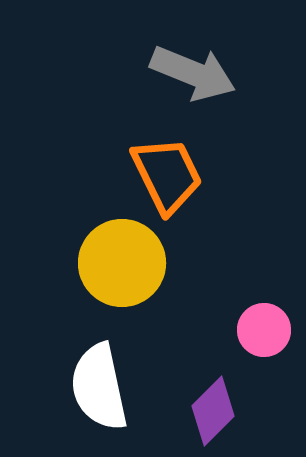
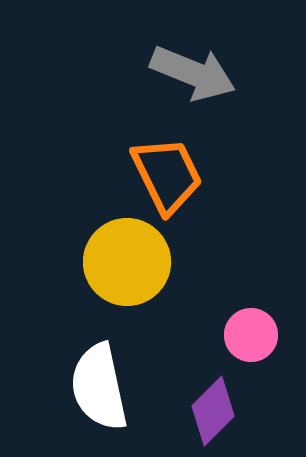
yellow circle: moved 5 px right, 1 px up
pink circle: moved 13 px left, 5 px down
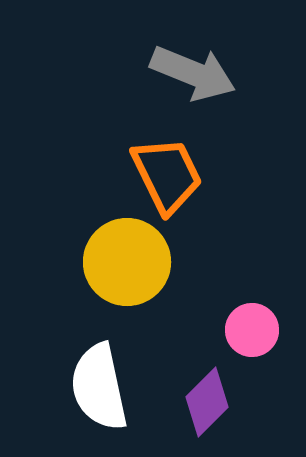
pink circle: moved 1 px right, 5 px up
purple diamond: moved 6 px left, 9 px up
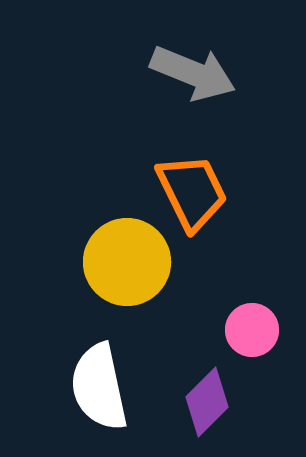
orange trapezoid: moved 25 px right, 17 px down
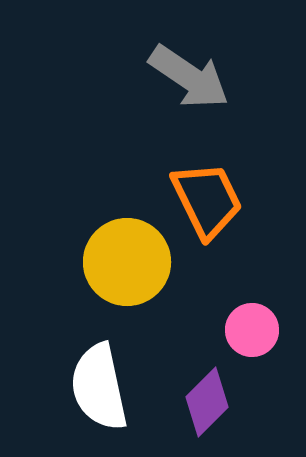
gray arrow: moved 4 px left, 4 px down; rotated 12 degrees clockwise
orange trapezoid: moved 15 px right, 8 px down
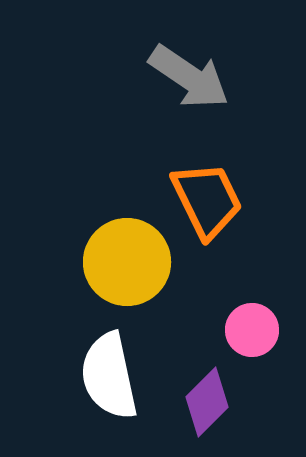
white semicircle: moved 10 px right, 11 px up
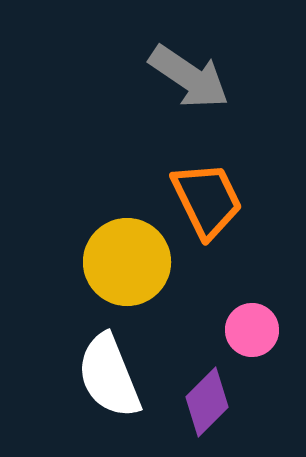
white semicircle: rotated 10 degrees counterclockwise
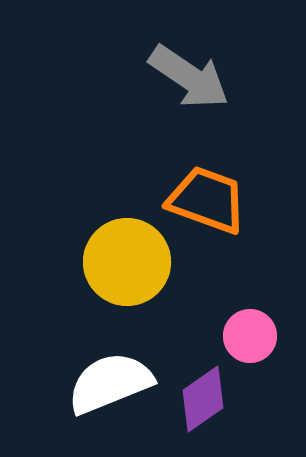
orange trapezoid: rotated 44 degrees counterclockwise
pink circle: moved 2 px left, 6 px down
white semicircle: moved 1 px right, 7 px down; rotated 90 degrees clockwise
purple diamond: moved 4 px left, 3 px up; rotated 10 degrees clockwise
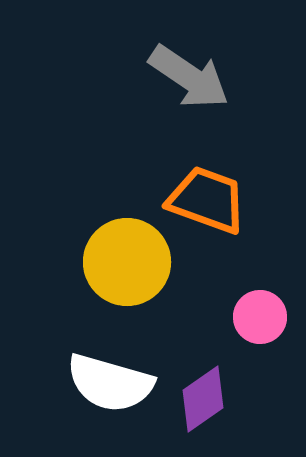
pink circle: moved 10 px right, 19 px up
white semicircle: rotated 142 degrees counterclockwise
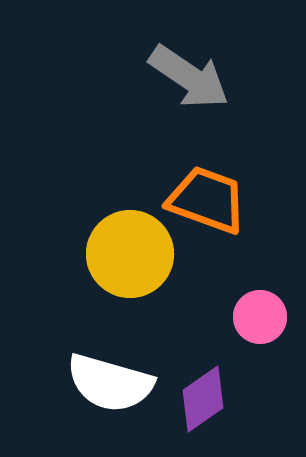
yellow circle: moved 3 px right, 8 px up
